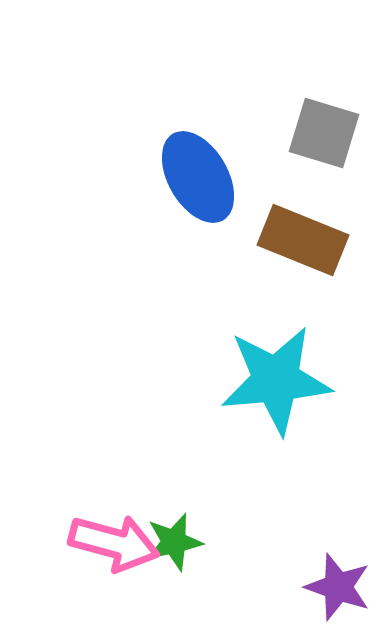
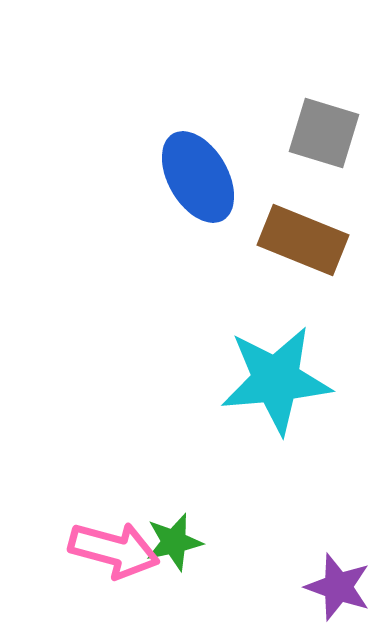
pink arrow: moved 7 px down
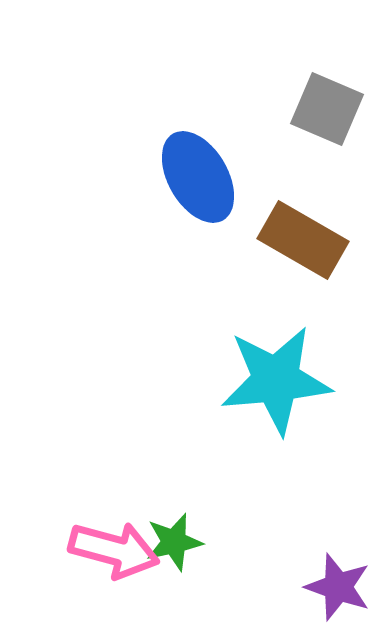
gray square: moved 3 px right, 24 px up; rotated 6 degrees clockwise
brown rectangle: rotated 8 degrees clockwise
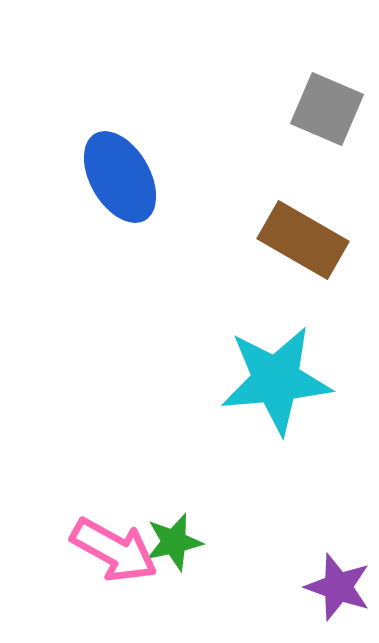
blue ellipse: moved 78 px left
pink arrow: rotated 14 degrees clockwise
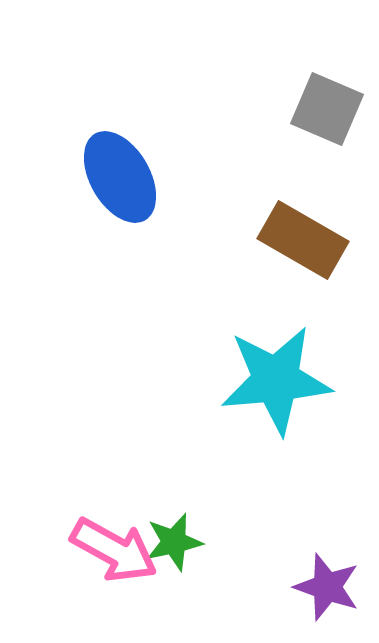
purple star: moved 11 px left
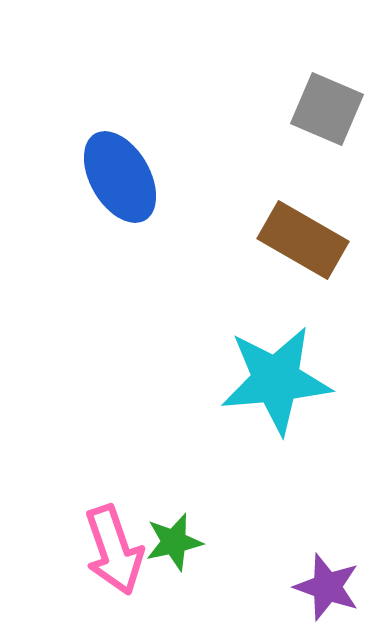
pink arrow: rotated 42 degrees clockwise
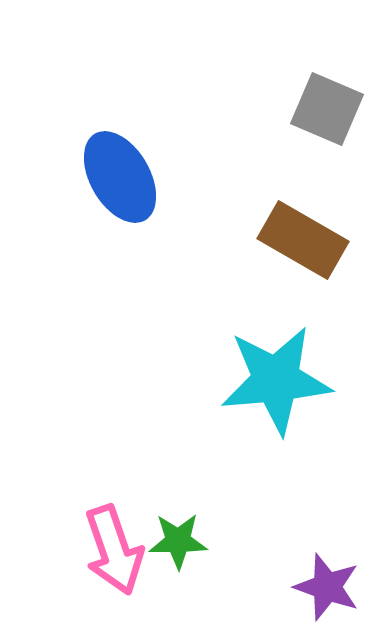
green star: moved 4 px right, 1 px up; rotated 12 degrees clockwise
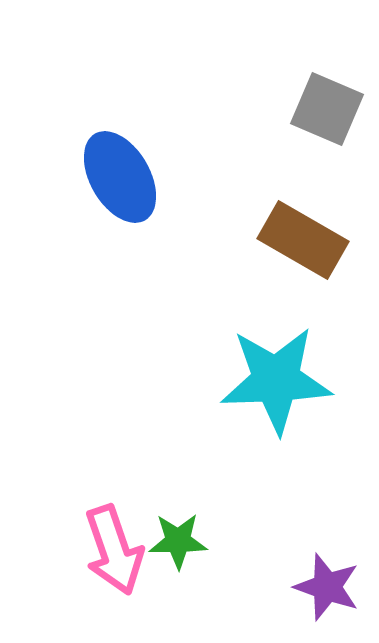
cyan star: rotated 3 degrees clockwise
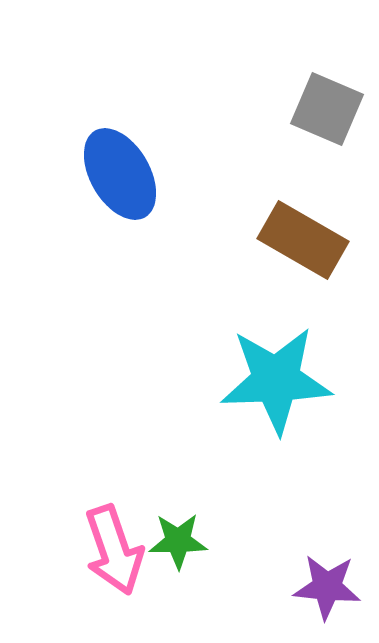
blue ellipse: moved 3 px up
purple star: rotated 14 degrees counterclockwise
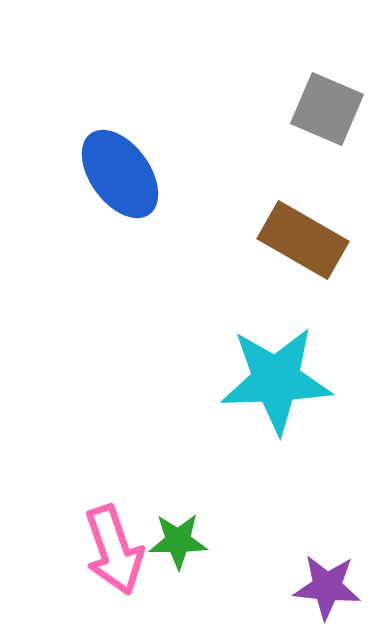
blue ellipse: rotated 6 degrees counterclockwise
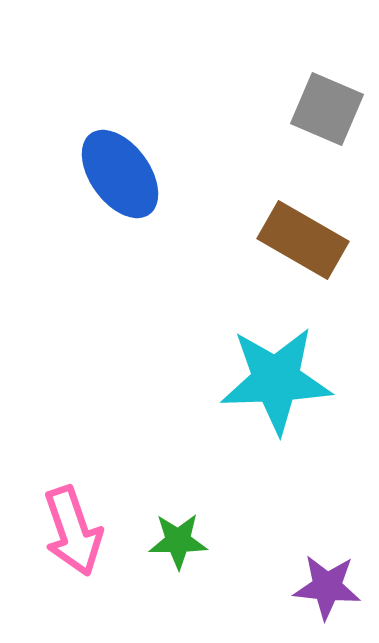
pink arrow: moved 41 px left, 19 px up
